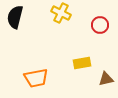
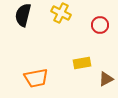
black semicircle: moved 8 px right, 2 px up
brown triangle: rotated 14 degrees counterclockwise
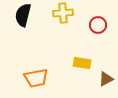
yellow cross: moved 2 px right; rotated 30 degrees counterclockwise
red circle: moved 2 px left
yellow rectangle: rotated 18 degrees clockwise
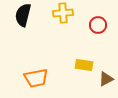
yellow rectangle: moved 2 px right, 2 px down
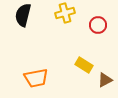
yellow cross: moved 2 px right; rotated 12 degrees counterclockwise
yellow rectangle: rotated 24 degrees clockwise
brown triangle: moved 1 px left, 1 px down
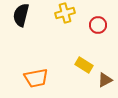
black semicircle: moved 2 px left
